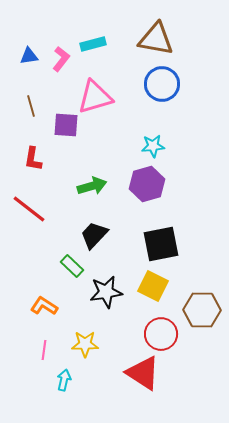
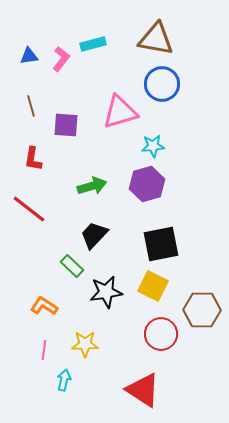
pink triangle: moved 25 px right, 15 px down
red triangle: moved 17 px down
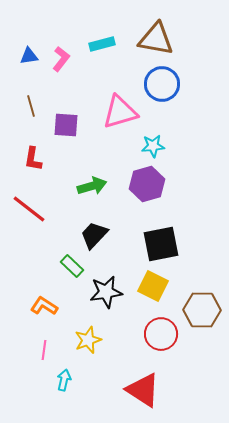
cyan rectangle: moved 9 px right
yellow star: moved 3 px right, 4 px up; rotated 20 degrees counterclockwise
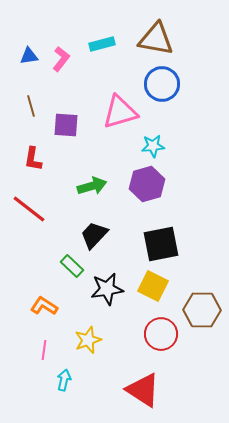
black star: moved 1 px right, 3 px up
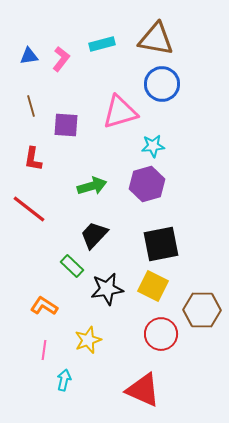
red triangle: rotated 9 degrees counterclockwise
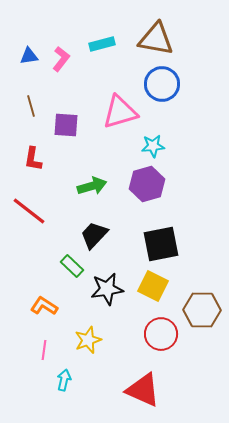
red line: moved 2 px down
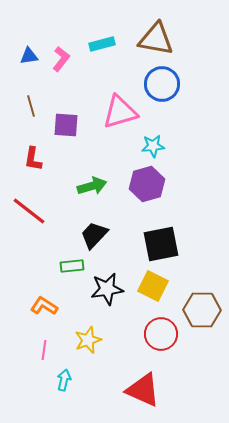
green rectangle: rotated 50 degrees counterclockwise
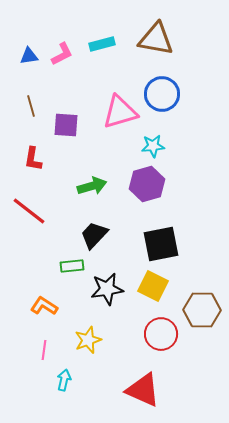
pink L-shape: moved 1 px right, 5 px up; rotated 25 degrees clockwise
blue circle: moved 10 px down
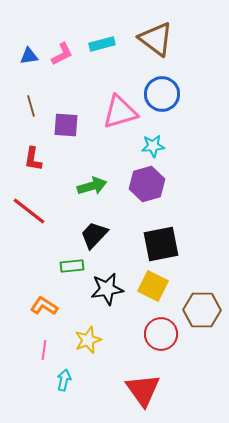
brown triangle: rotated 27 degrees clockwise
red triangle: rotated 30 degrees clockwise
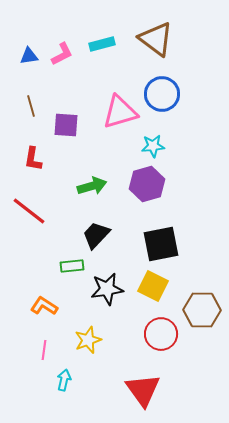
black trapezoid: moved 2 px right
